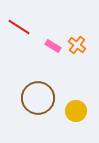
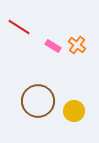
brown circle: moved 3 px down
yellow circle: moved 2 px left
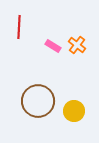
red line: rotated 60 degrees clockwise
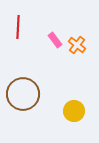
red line: moved 1 px left
pink rectangle: moved 2 px right, 6 px up; rotated 21 degrees clockwise
brown circle: moved 15 px left, 7 px up
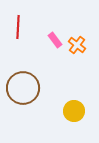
brown circle: moved 6 px up
